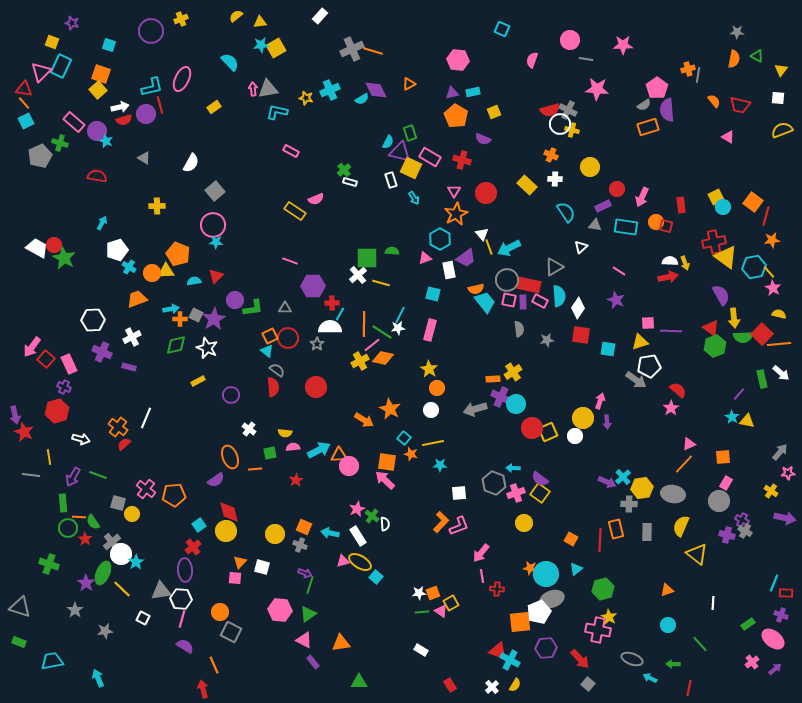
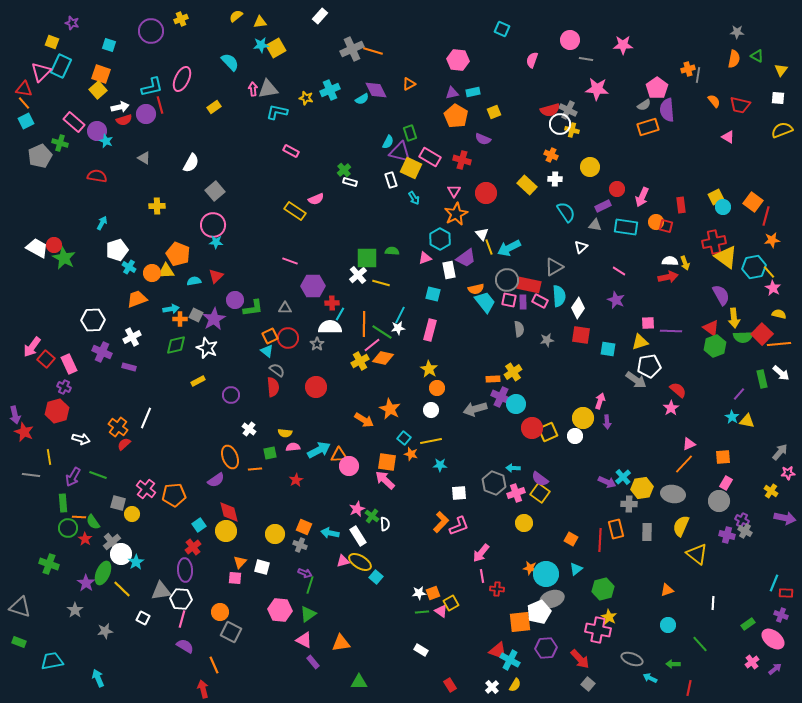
yellow line at (433, 443): moved 2 px left, 2 px up
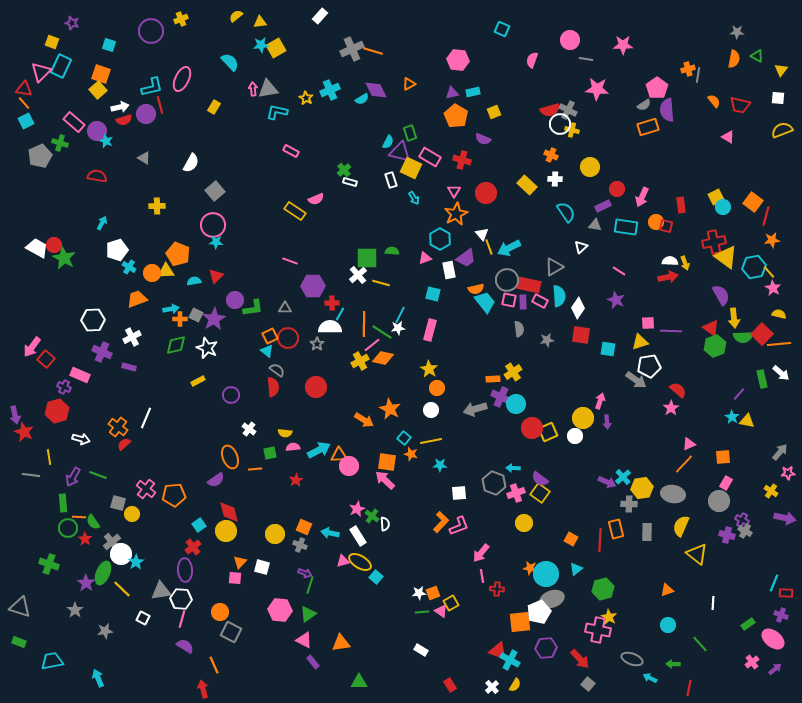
yellow star at (306, 98): rotated 16 degrees clockwise
yellow rectangle at (214, 107): rotated 24 degrees counterclockwise
pink rectangle at (69, 364): moved 11 px right, 11 px down; rotated 42 degrees counterclockwise
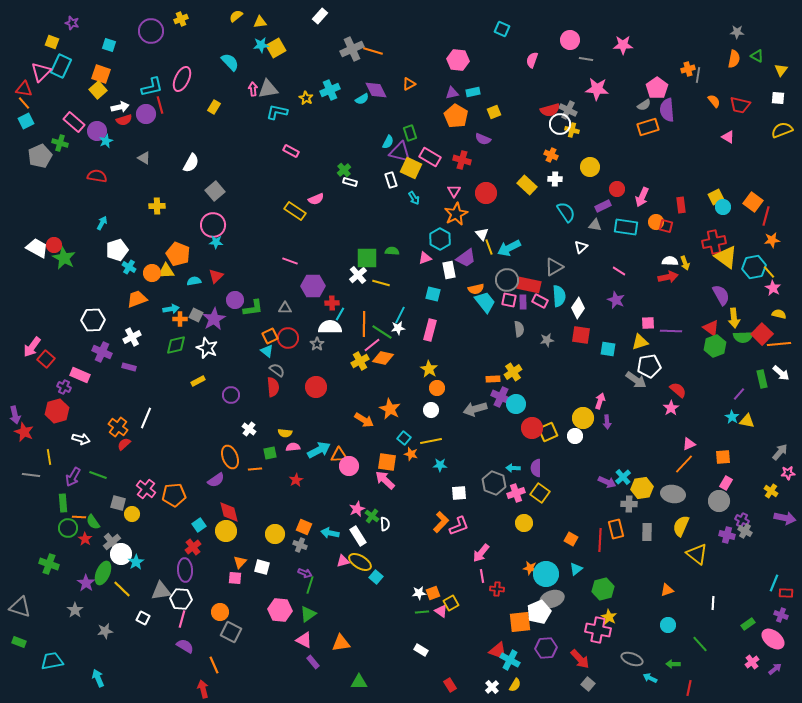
cyan star at (106, 141): rotated 24 degrees clockwise
purple semicircle at (540, 479): moved 4 px left, 11 px up; rotated 54 degrees clockwise
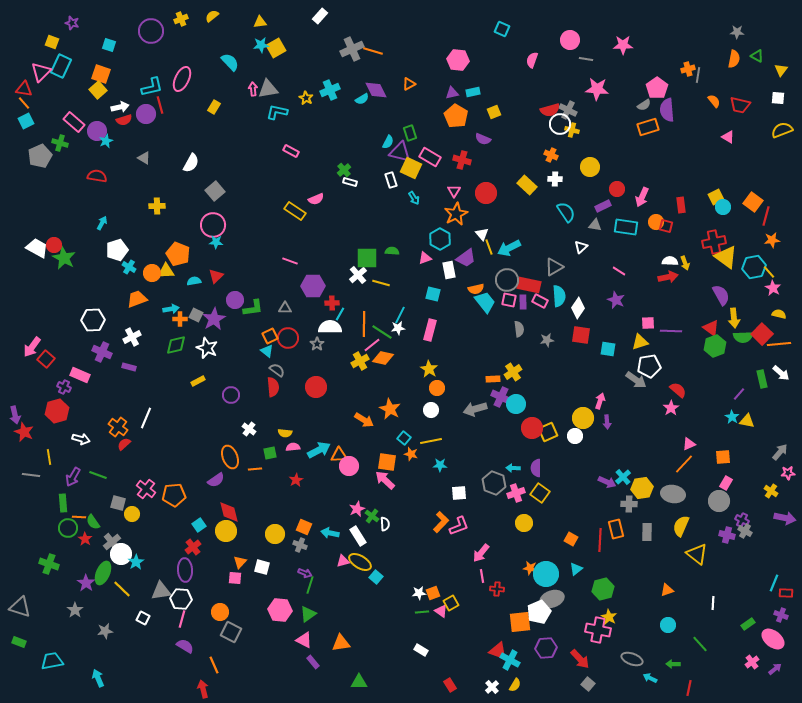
yellow semicircle at (236, 16): moved 24 px left
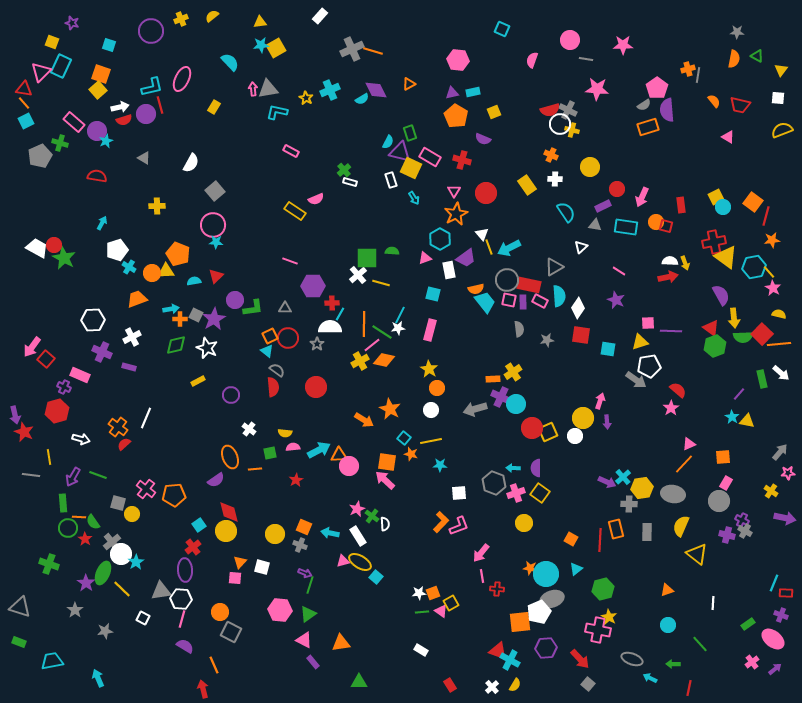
yellow rectangle at (527, 185): rotated 12 degrees clockwise
orange diamond at (383, 358): moved 1 px right, 2 px down
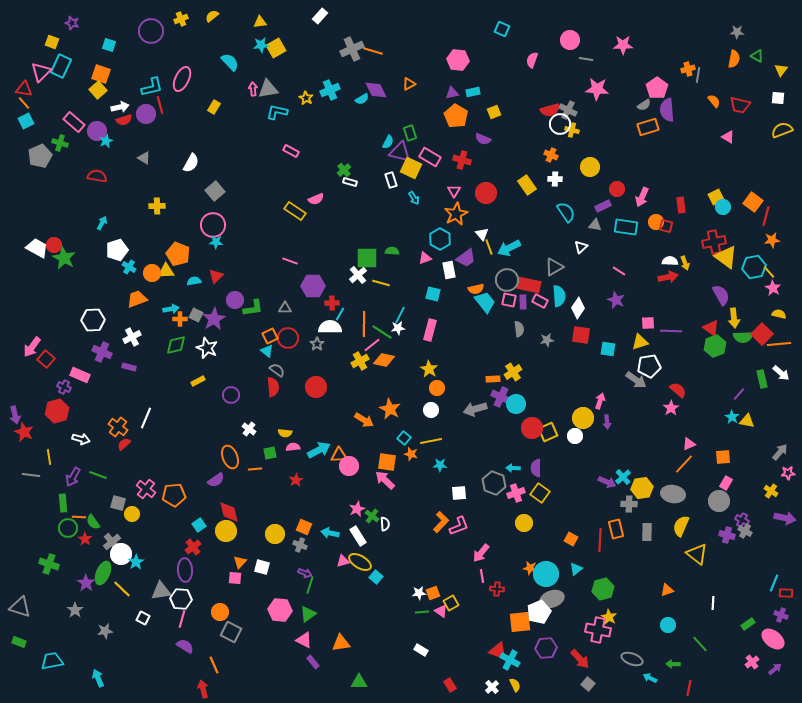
yellow semicircle at (515, 685): rotated 56 degrees counterclockwise
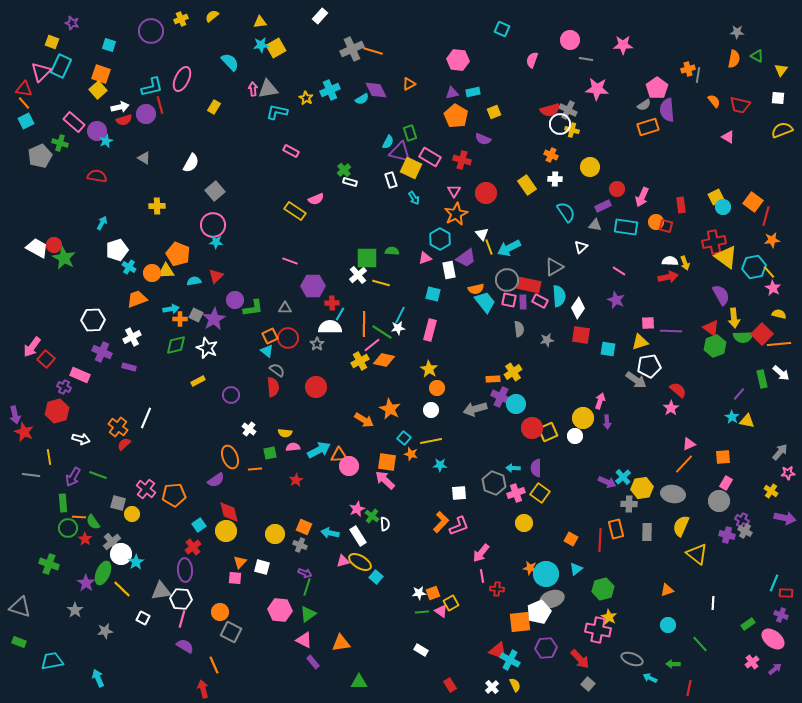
green line at (310, 585): moved 3 px left, 2 px down
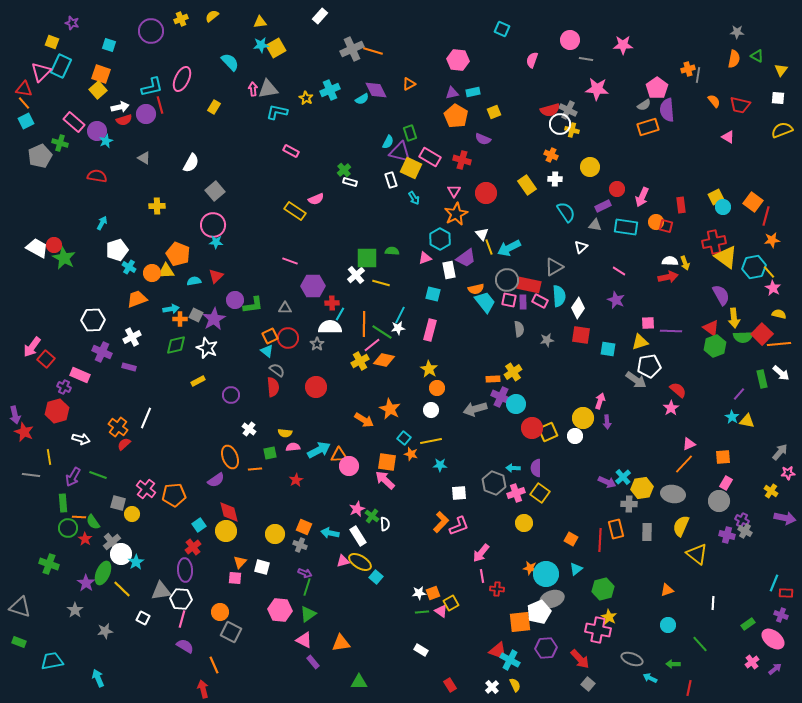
white cross at (358, 275): moved 2 px left
green L-shape at (253, 308): moved 3 px up
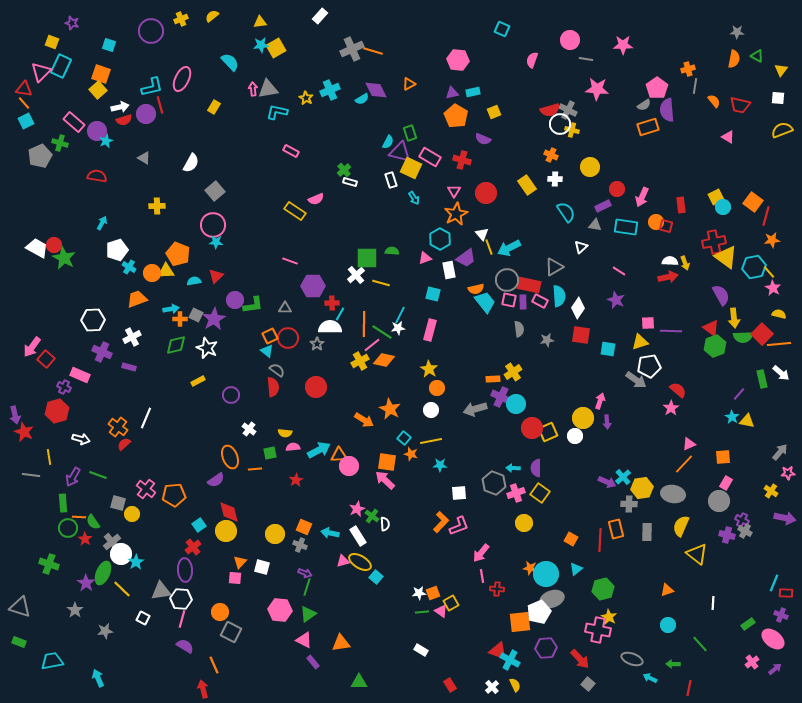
gray line at (698, 75): moved 3 px left, 11 px down
